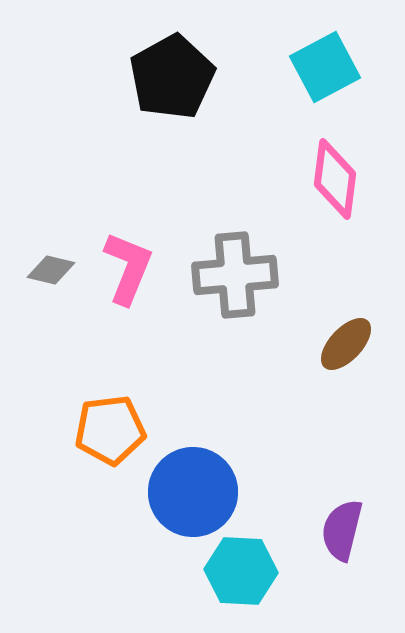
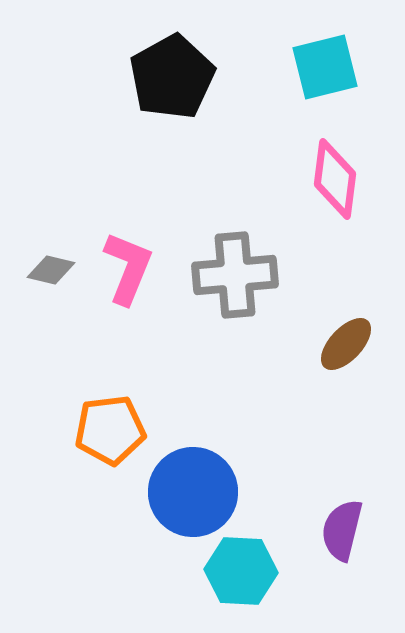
cyan square: rotated 14 degrees clockwise
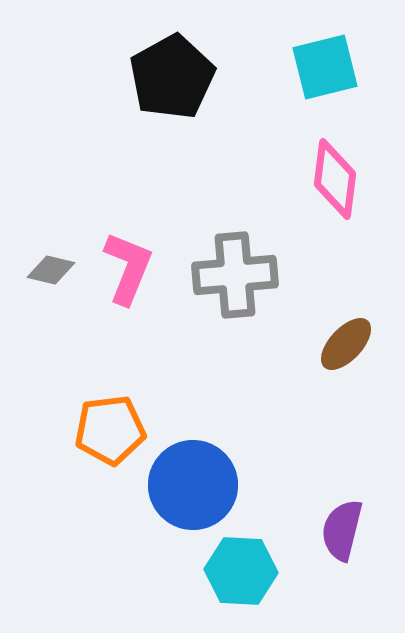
blue circle: moved 7 px up
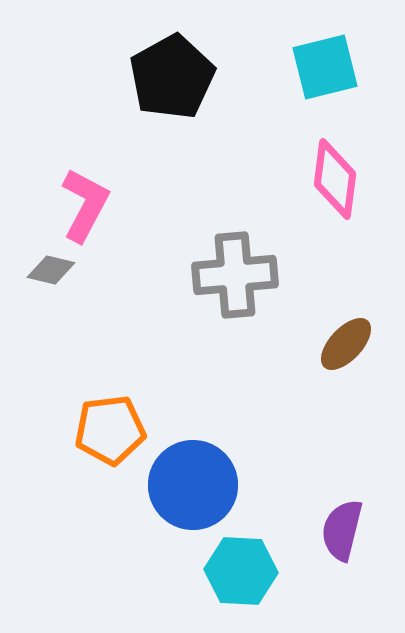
pink L-shape: moved 43 px left, 63 px up; rotated 6 degrees clockwise
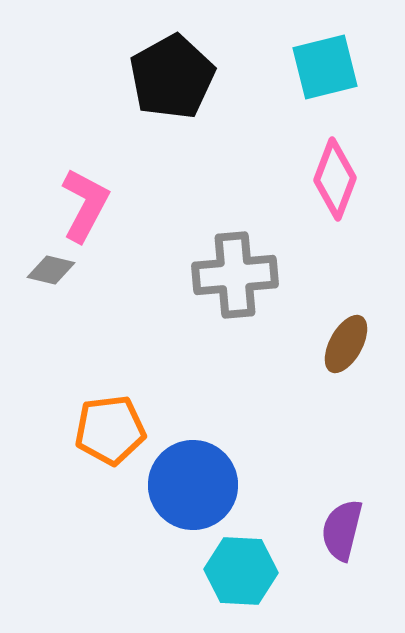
pink diamond: rotated 14 degrees clockwise
brown ellipse: rotated 14 degrees counterclockwise
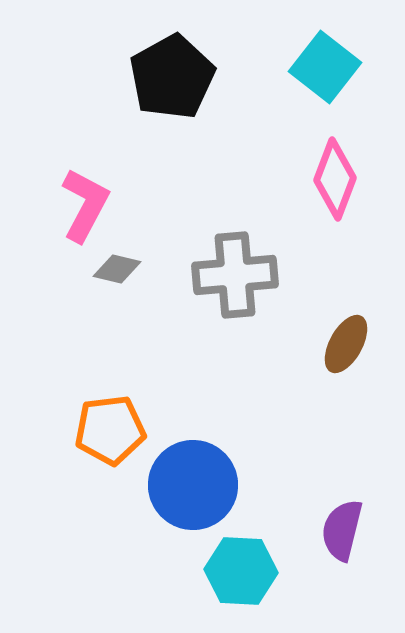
cyan square: rotated 38 degrees counterclockwise
gray diamond: moved 66 px right, 1 px up
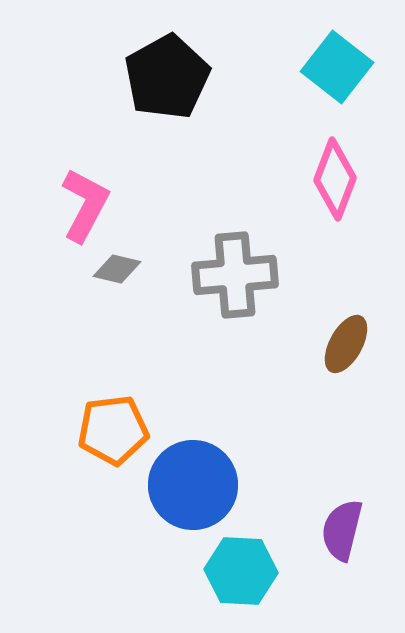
cyan square: moved 12 px right
black pentagon: moved 5 px left
orange pentagon: moved 3 px right
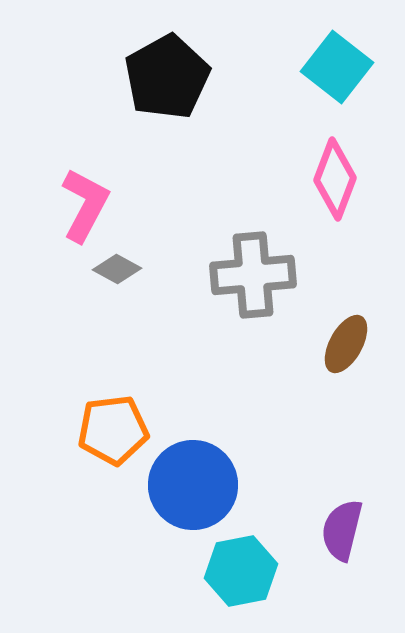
gray diamond: rotated 15 degrees clockwise
gray cross: moved 18 px right
cyan hexagon: rotated 14 degrees counterclockwise
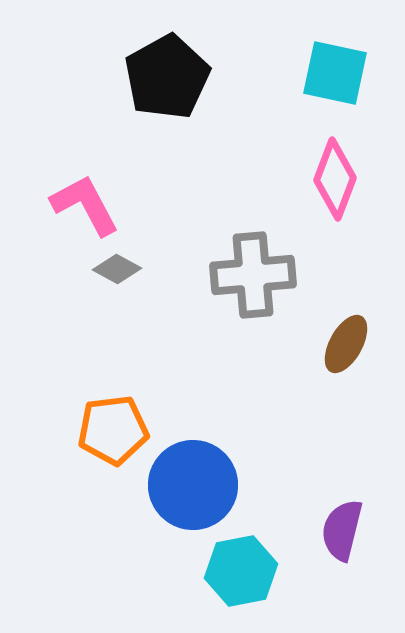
cyan square: moved 2 px left, 6 px down; rotated 26 degrees counterclockwise
pink L-shape: rotated 56 degrees counterclockwise
